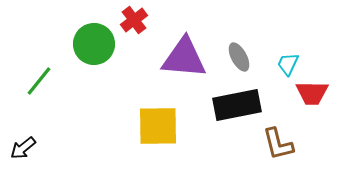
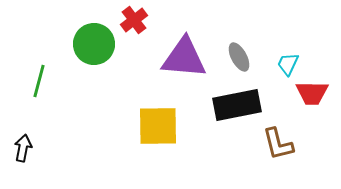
green line: rotated 24 degrees counterclockwise
black arrow: rotated 140 degrees clockwise
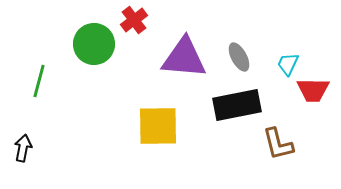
red trapezoid: moved 1 px right, 3 px up
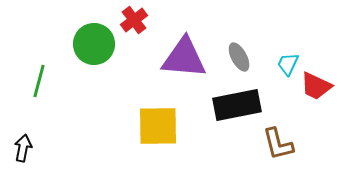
red trapezoid: moved 3 px right, 4 px up; rotated 24 degrees clockwise
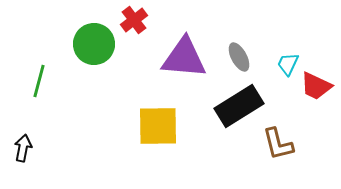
black rectangle: moved 2 px right, 1 px down; rotated 21 degrees counterclockwise
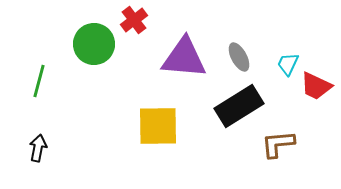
brown L-shape: rotated 99 degrees clockwise
black arrow: moved 15 px right
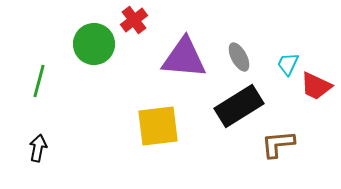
yellow square: rotated 6 degrees counterclockwise
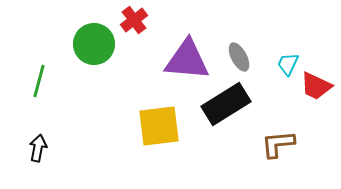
purple triangle: moved 3 px right, 2 px down
black rectangle: moved 13 px left, 2 px up
yellow square: moved 1 px right
